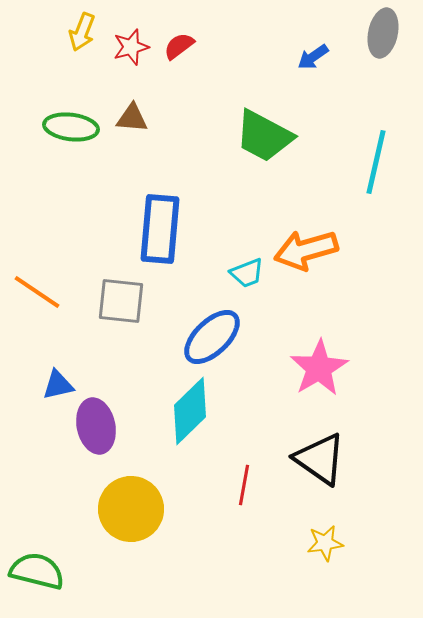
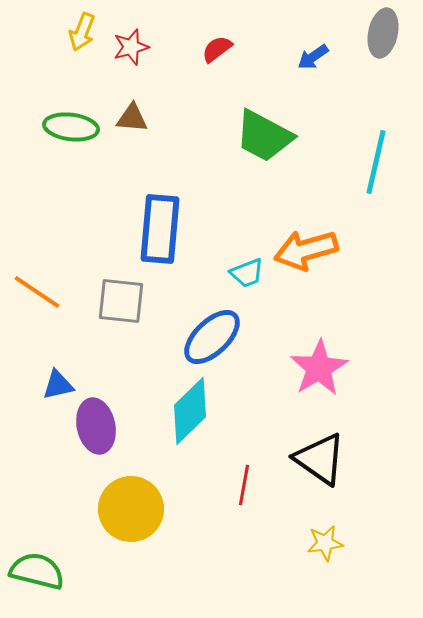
red semicircle: moved 38 px right, 3 px down
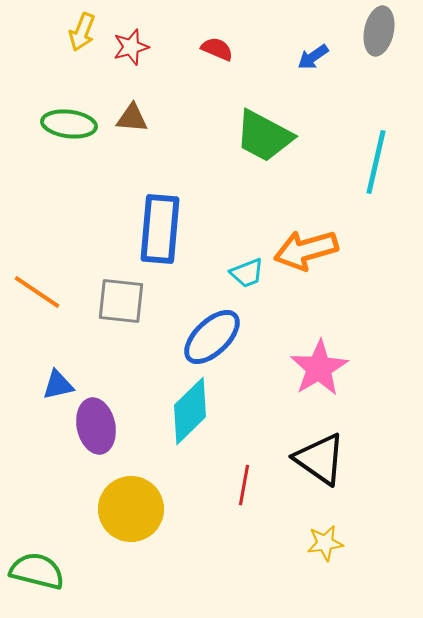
gray ellipse: moved 4 px left, 2 px up
red semicircle: rotated 60 degrees clockwise
green ellipse: moved 2 px left, 3 px up
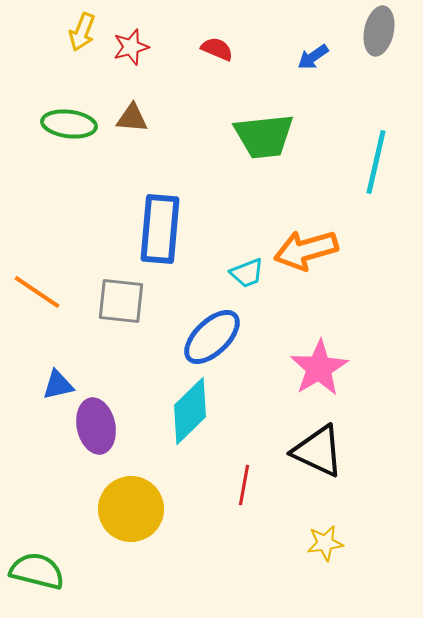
green trapezoid: rotated 34 degrees counterclockwise
black triangle: moved 2 px left, 8 px up; rotated 10 degrees counterclockwise
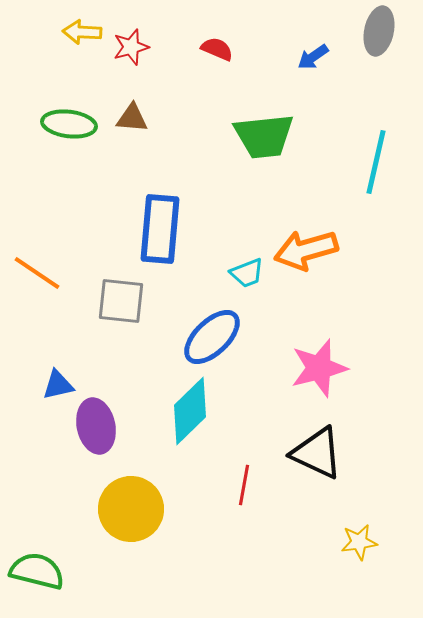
yellow arrow: rotated 72 degrees clockwise
orange line: moved 19 px up
pink star: rotated 16 degrees clockwise
black triangle: moved 1 px left, 2 px down
yellow star: moved 34 px right, 1 px up
